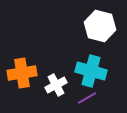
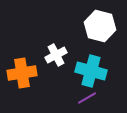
white cross: moved 30 px up
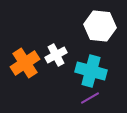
white hexagon: rotated 8 degrees counterclockwise
orange cross: moved 3 px right, 10 px up; rotated 24 degrees counterclockwise
purple line: moved 3 px right
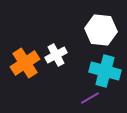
white hexagon: moved 1 px right, 4 px down
cyan cross: moved 14 px right
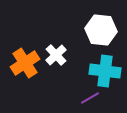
white cross: rotated 15 degrees counterclockwise
cyan cross: rotated 8 degrees counterclockwise
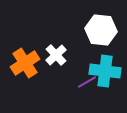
purple line: moved 3 px left, 16 px up
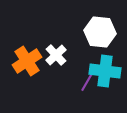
white hexagon: moved 1 px left, 2 px down
orange cross: moved 2 px right, 2 px up
purple line: rotated 30 degrees counterclockwise
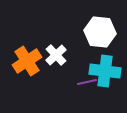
purple line: rotated 48 degrees clockwise
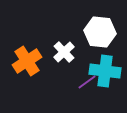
white cross: moved 8 px right, 3 px up
purple line: rotated 24 degrees counterclockwise
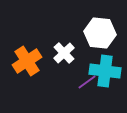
white hexagon: moved 1 px down
white cross: moved 1 px down
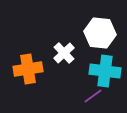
orange cross: moved 1 px right, 8 px down; rotated 24 degrees clockwise
purple line: moved 6 px right, 14 px down
